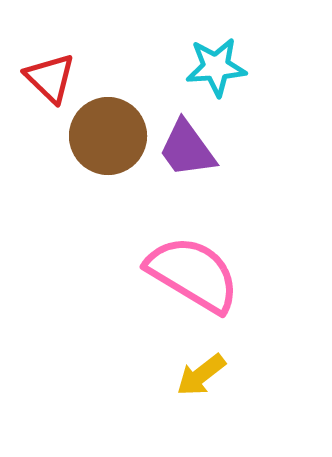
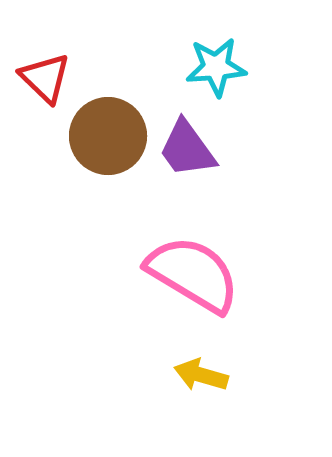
red triangle: moved 5 px left
yellow arrow: rotated 54 degrees clockwise
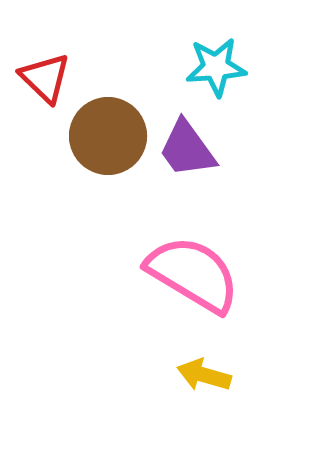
yellow arrow: moved 3 px right
